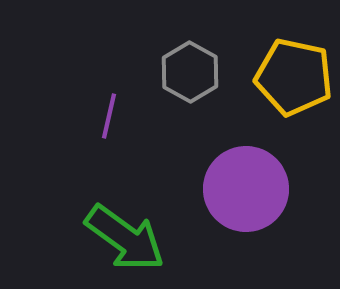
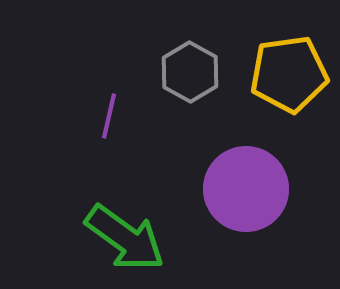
yellow pentagon: moved 5 px left, 3 px up; rotated 20 degrees counterclockwise
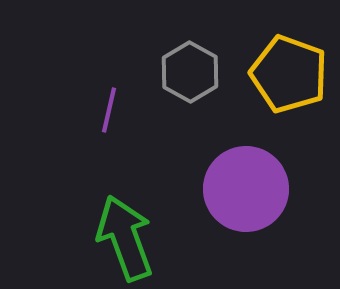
yellow pentagon: rotated 28 degrees clockwise
purple line: moved 6 px up
green arrow: rotated 146 degrees counterclockwise
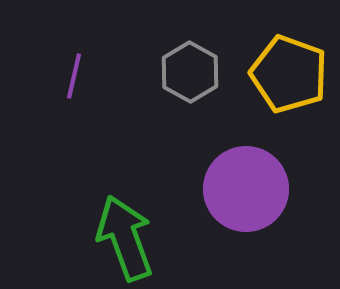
purple line: moved 35 px left, 34 px up
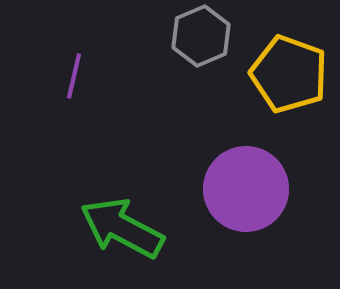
gray hexagon: moved 11 px right, 36 px up; rotated 8 degrees clockwise
green arrow: moved 3 px left, 10 px up; rotated 42 degrees counterclockwise
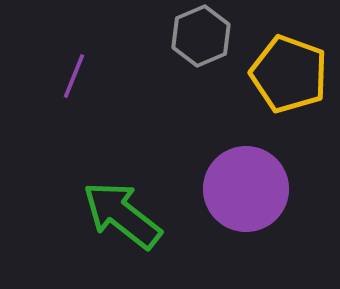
purple line: rotated 9 degrees clockwise
green arrow: moved 13 px up; rotated 10 degrees clockwise
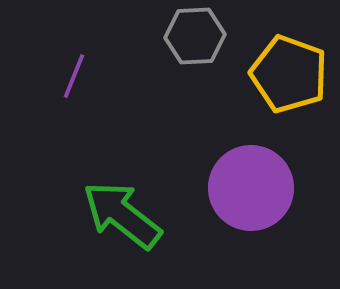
gray hexagon: moved 6 px left; rotated 20 degrees clockwise
purple circle: moved 5 px right, 1 px up
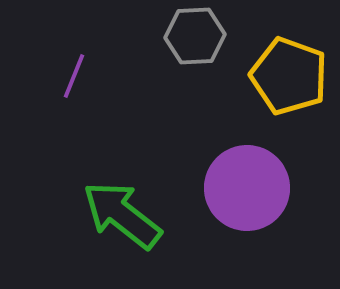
yellow pentagon: moved 2 px down
purple circle: moved 4 px left
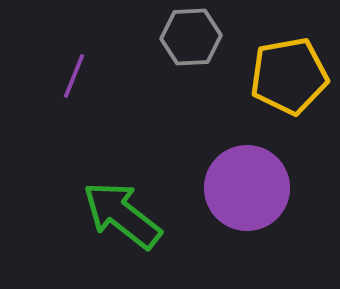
gray hexagon: moved 4 px left, 1 px down
yellow pentagon: rotated 30 degrees counterclockwise
